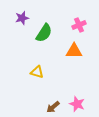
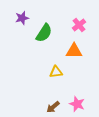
pink cross: rotated 16 degrees counterclockwise
yellow triangle: moved 19 px right; rotated 24 degrees counterclockwise
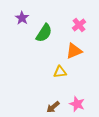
purple star: rotated 24 degrees counterclockwise
orange triangle: rotated 24 degrees counterclockwise
yellow triangle: moved 4 px right
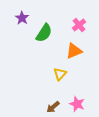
yellow triangle: moved 2 px down; rotated 40 degrees counterclockwise
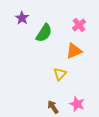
brown arrow: rotated 96 degrees clockwise
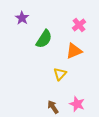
green semicircle: moved 6 px down
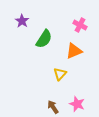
purple star: moved 3 px down
pink cross: moved 1 px right; rotated 24 degrees counterclockwise
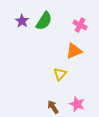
green semicircle: moved 18 px up
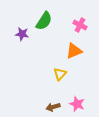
purple star: moved 13 px down; rotated 24 degrees counterclockwise
brown arrow: rotated 72 degrees counterclockwise
